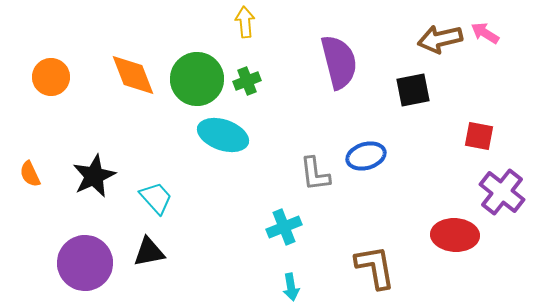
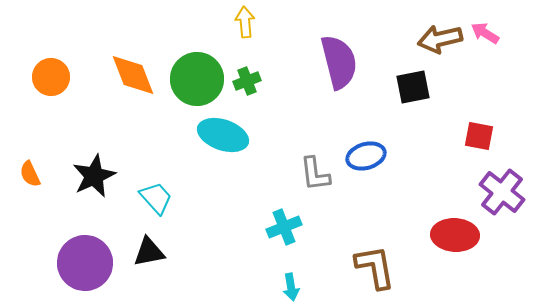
black square: moved 3 px up
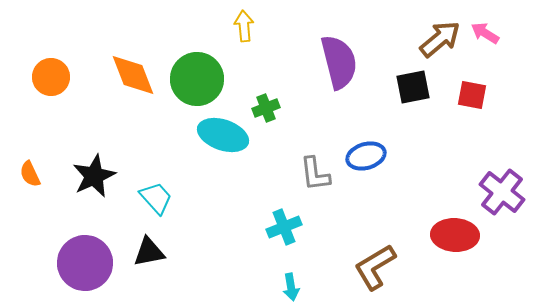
yellow arrow: moved 1 px left, 4 px down
brown arrow: rotated 153 degrees clockwise
green cross: moved 19 px right, 27 px down
red square: moved 7 px left, 41 px up
brown L-shape: rotated 111 degrees counterclockwise
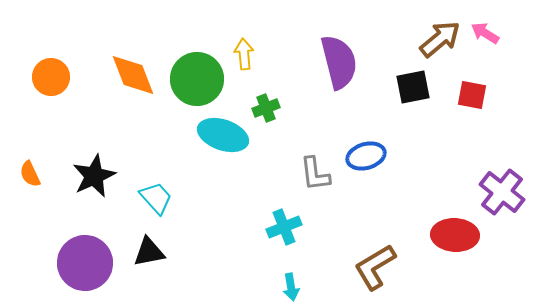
yellow arrow: moved 28 px down
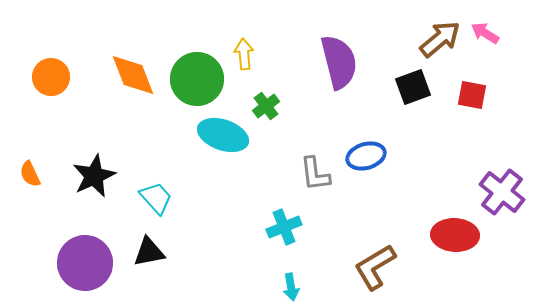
black square: rotated 9 degrees counterclockwise
green cross: moved 2 px up; rotated 16 degrees counterclockwise
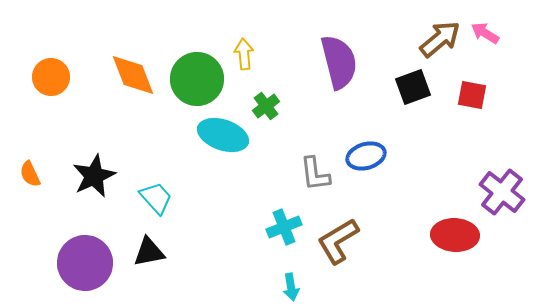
brown L-shape: moved 37 px left, 26 px up
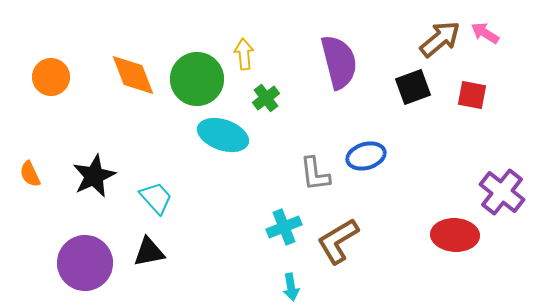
green cross: moved 8 px up
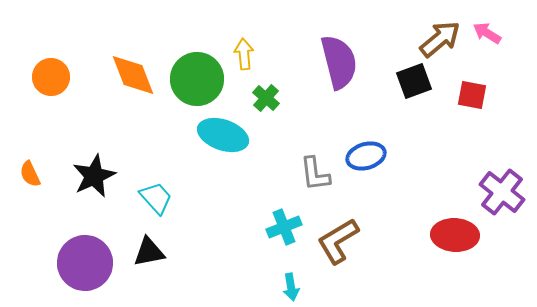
pink arrow: moved 2 px right
black square: moved 1 px right, 6 px up
green cross: rotated 12 degrees counterclockwise
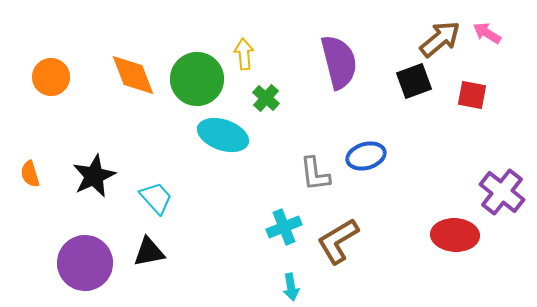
orange semicircle: rotated 8 degrees clockwise
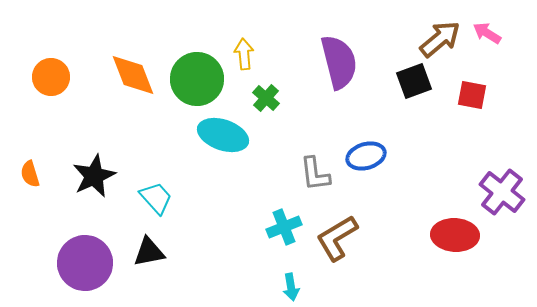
brown L-shape: moved 1 px left, 3 px up
